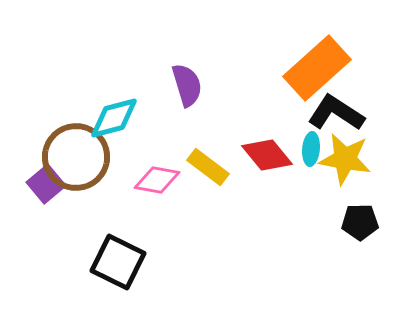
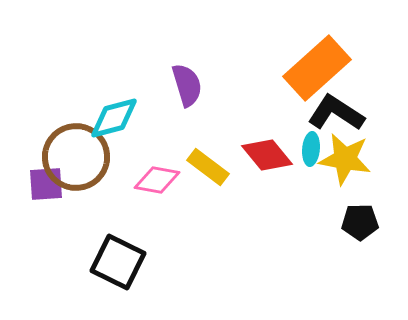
purple square: rotated 36 degrees clockwise
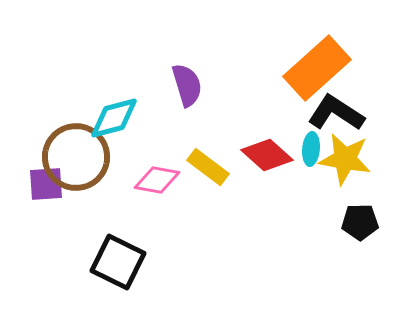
red diamond: rotated 9 degrees counterclockwise
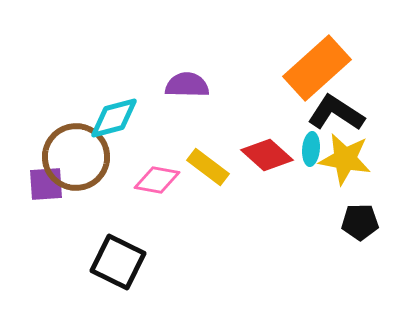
purple semicircle: rotated 72 degrees counterclockwise
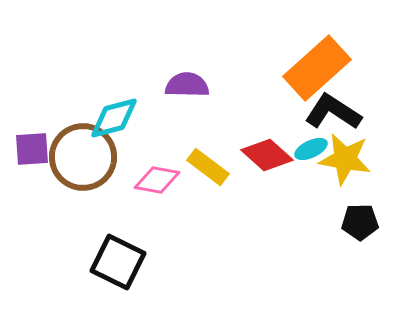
black L-shape: moved 3 px left, 1 px up
cyan ellipse: rotated 60 degrees clockwise
brown circle: moved 7 px right
purple square: moved 14 px left, 35 px up
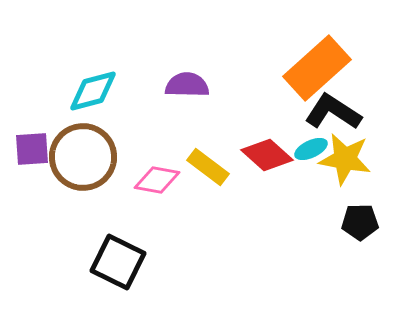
cyan diamond: moved 21 px left, 27 px up
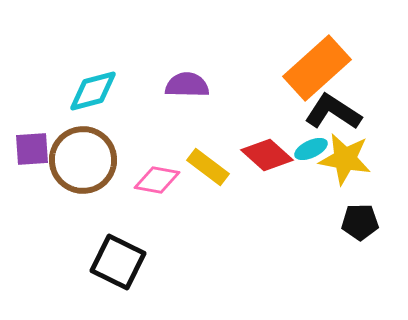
brown circle: moved 3 px down
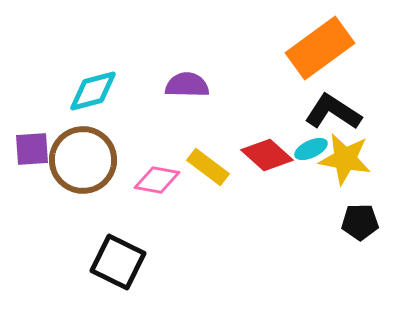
orange rectangle: moved 3 px right, 20 px up; rotated 6 degrees clockwise
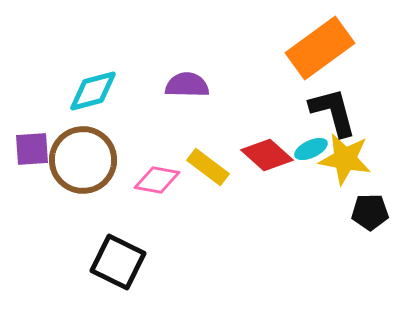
black L-shape: rotated 42 degrees clockwise
black pentagon: moved 10 px right, 10 px up
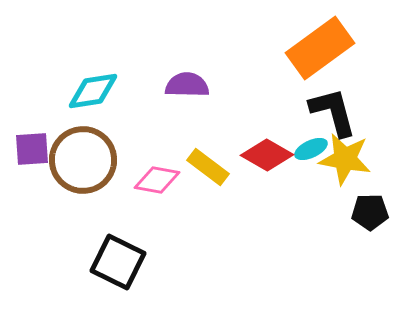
cyan diamond: rotated 6 degrees clockwise
red diamond: rotated 12 degrees counterclockwise
